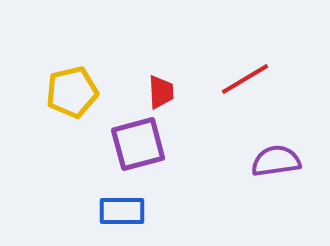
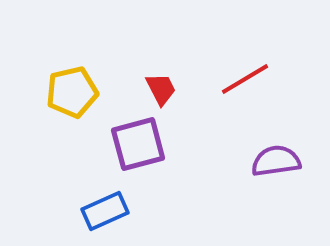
red trapezoid: moved 3 px up; rotated 24 degrees counterclockwise
blue rectangle: moved 17 px left; rotated 24 degrees counterclockwise
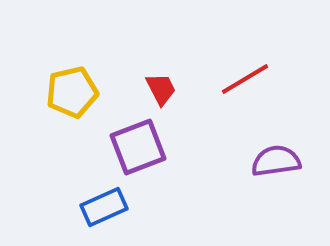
purple square: moved 3 px down; rotated 6 degrees counterclockwise
blue rectangle: moved 1 px left, 4 px up
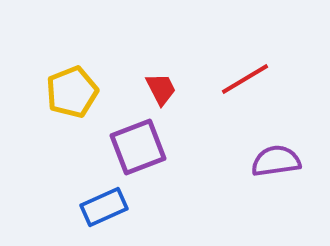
yellow pentagon: rotated 9 degrees counterclockwise
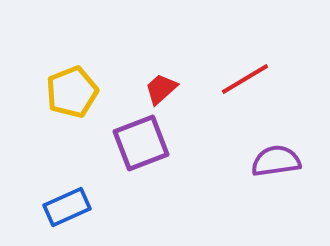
red trapezoid: rotated 105 degrees counterclockwise
purple square: moved 3 px right, 4 px up
blue rectangle: moved 37 px left
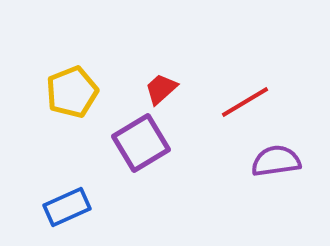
red line: moved 23 px down
purple square: rotated 10 degrees counterclockwise
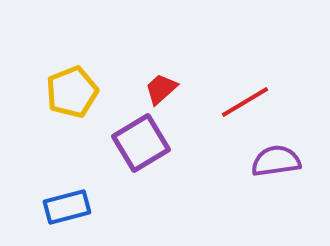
blue rectangle: rotated 9 degrees clockwise
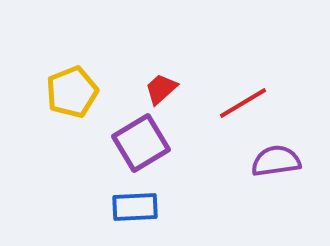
red line: moved 2 px left, 1 px down
blue rectangle: moved 68 px right; rotated 12 degrees clockwise
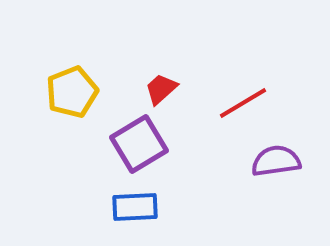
purple square: moved 2 px left, 1 px down
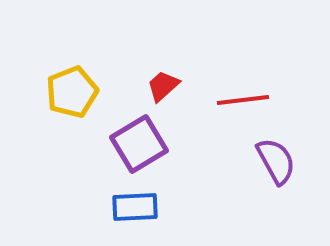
red trapezoid: moved 2 px right, 3 px up
red line: moved 3 px up; rotated 24 degrees clockwise
purple semicircle: rotated 69 degrees clockwise
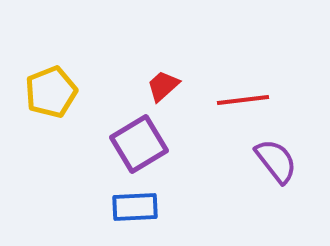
yellow pentagon: moved 21 px left
purple semicircle: rotated 9 degrees counterclockwise
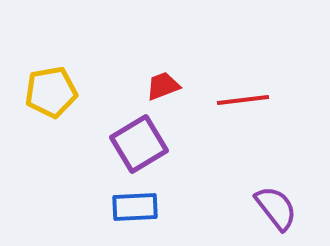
red trapezoid: rotated 21 degrees clockwise
yellow pentagon: rotated 12 degrees clockwise
purple semicircle: moved 47 px down
